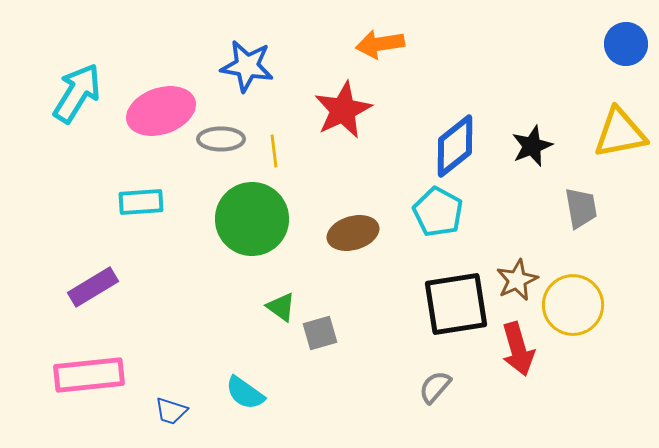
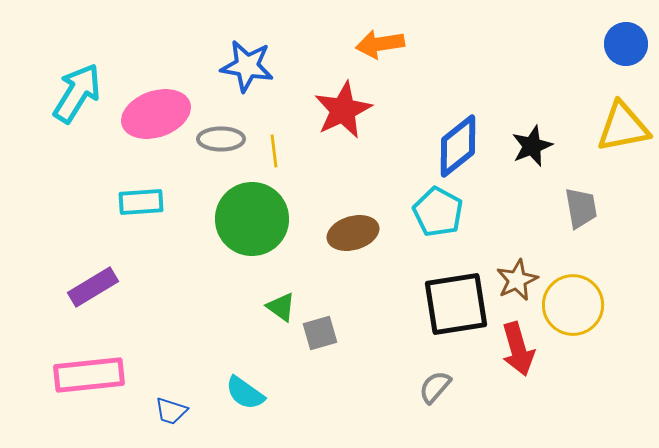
pink ellipse: moved 5 px left, 3 px down
yellow triangle: moved 3 px right, 6 px up
blue diamond: moved 3 px right
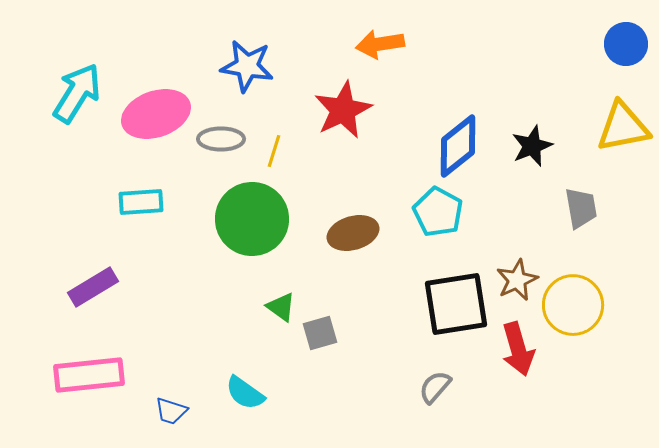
yellow line: rotated 24 degrees clockwise
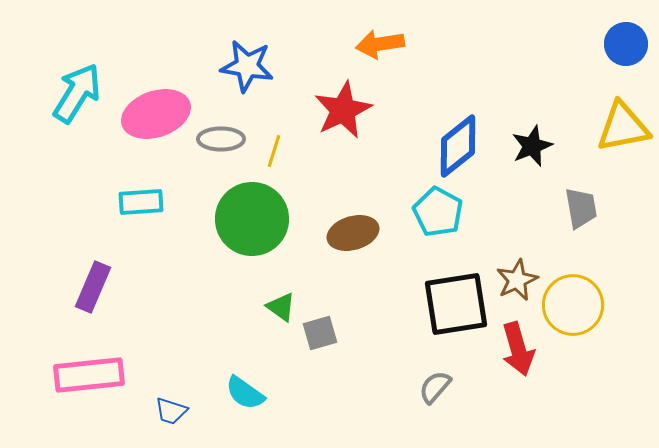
purple rectangle: rotated 36 degrees counterclockwise
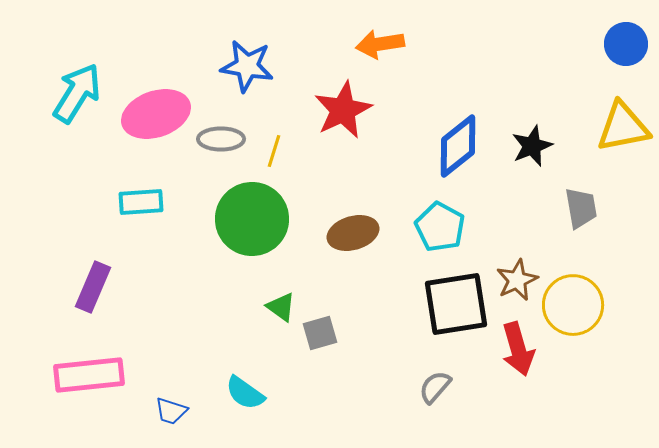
cyan pentagon: moved 2 px right, 15 px down
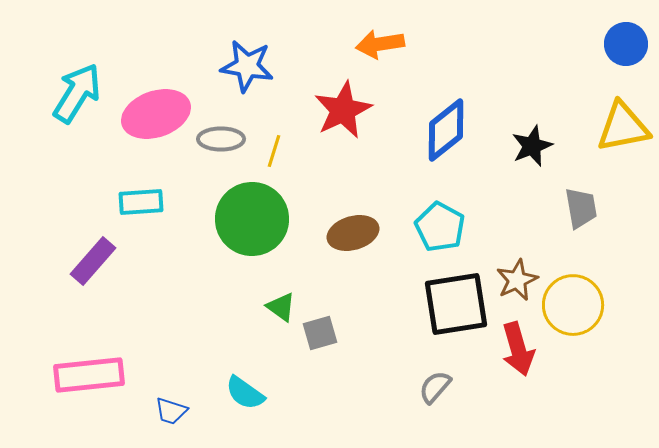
blue diamond: moved 12 px left, 16 px up
purple rectangle: moved 26 px up; rotated 18 degrees clockwise
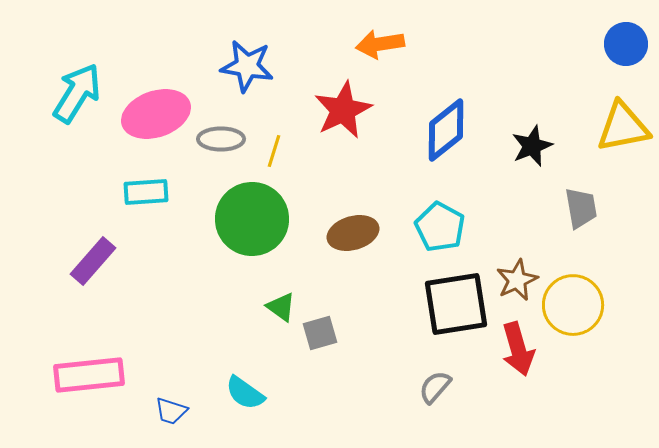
cyan rectangle: moved 5 px right, 10 px up
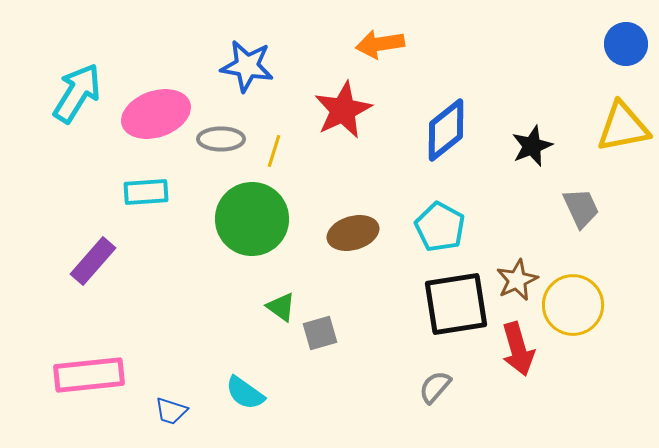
gray trapezoid: rotated 15 degrees counterclockwise
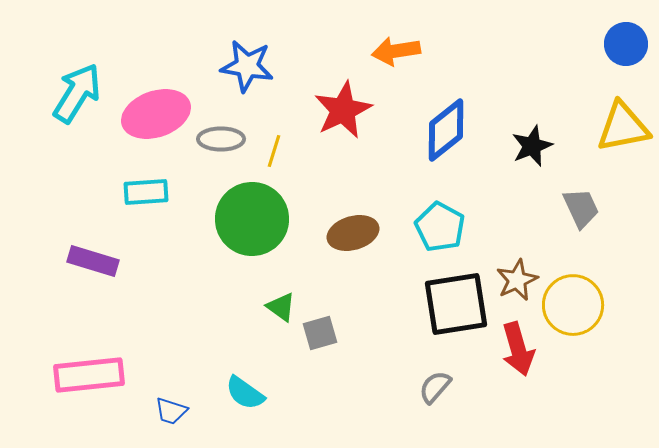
orange arrow: moved 16 px right, 7 px down
purple rectangle: rotated 66 degrees clockwise
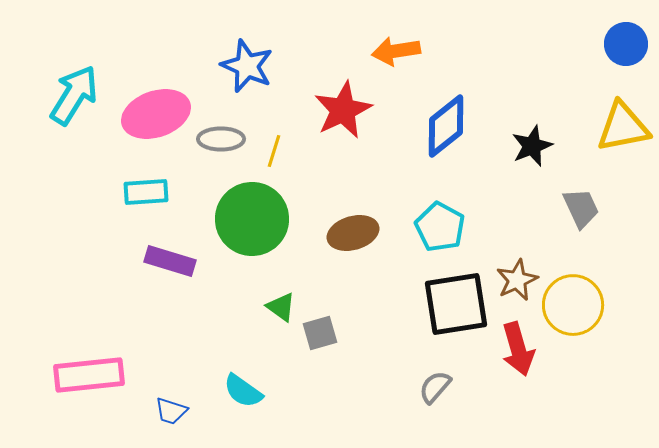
blue star: rotated 14 degrees clockwise
cyan arrow: moved 3 px left, 2 px down
blue diamond: moved 4 px up
purple rectangle: moved 77 px right
cyan semicircle: moved 2 px left, 2 px up
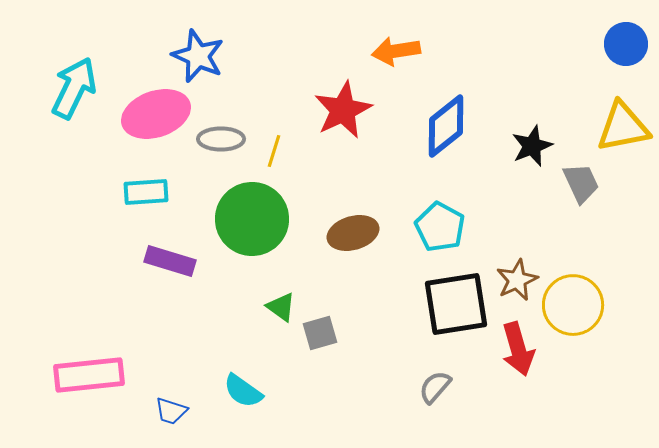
blue star: moved 49 px left, 10 px up
cyan arrow: moved 7 px up; rotated 6 degrees counterclockwise
gray trapezoid: moved 25 px up
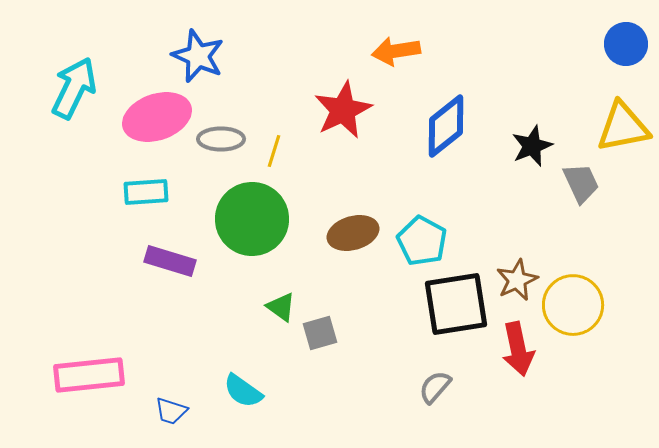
pink ellipse: moved 1 px right, 3 px down
cyan pentagon: moved 18 px left, 14 px down
red arrow: rotated 4 degrees clockwise
